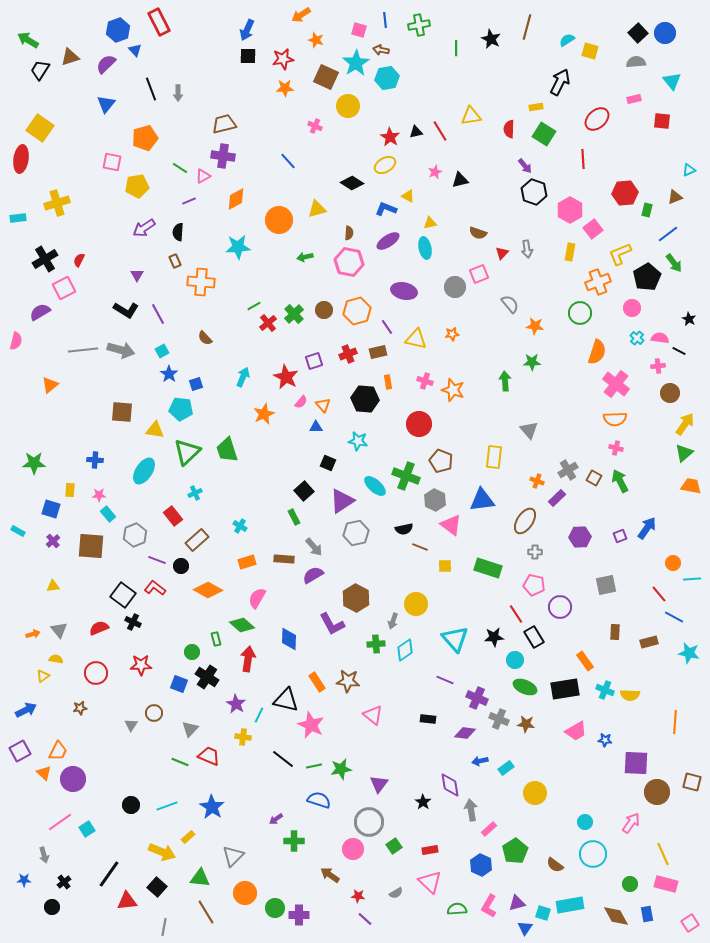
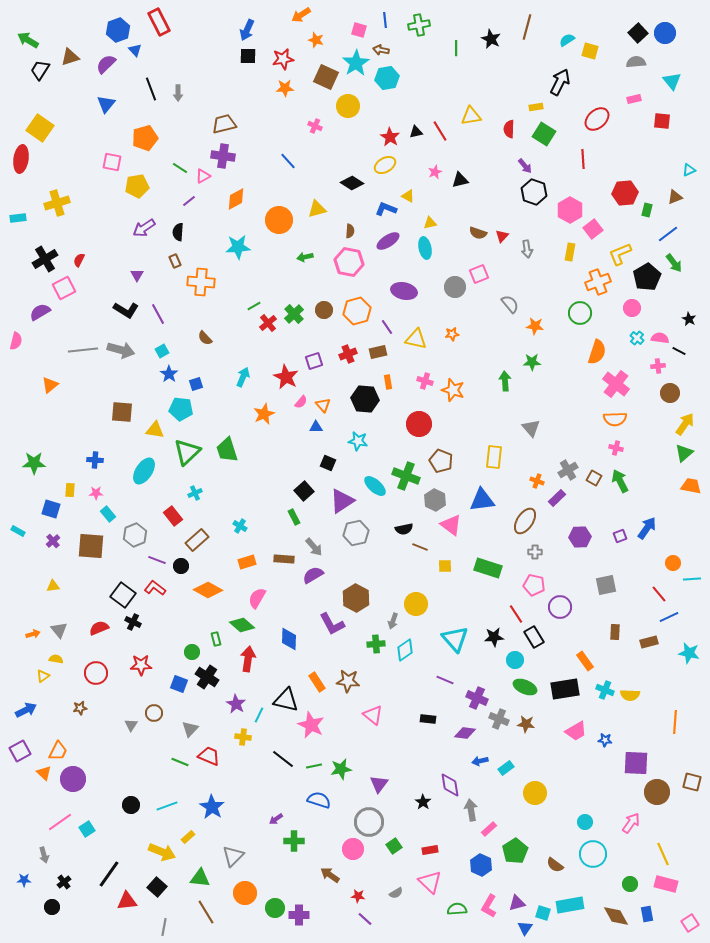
purple line at (189, 201): rotated 16 degrees counterclockwise
brown semicircle at (349, 233): moved 1 px right, 2 px up
red triangle at (502, 253): moved 17 px up
gray triangle at (529, 430): moved 2 px right, 2 px up
pink star at (99, 495): moved 3 px left, 2 px up
blue line at (674, 617): moved 5 px left; rotated 54 degrees counterclockwise
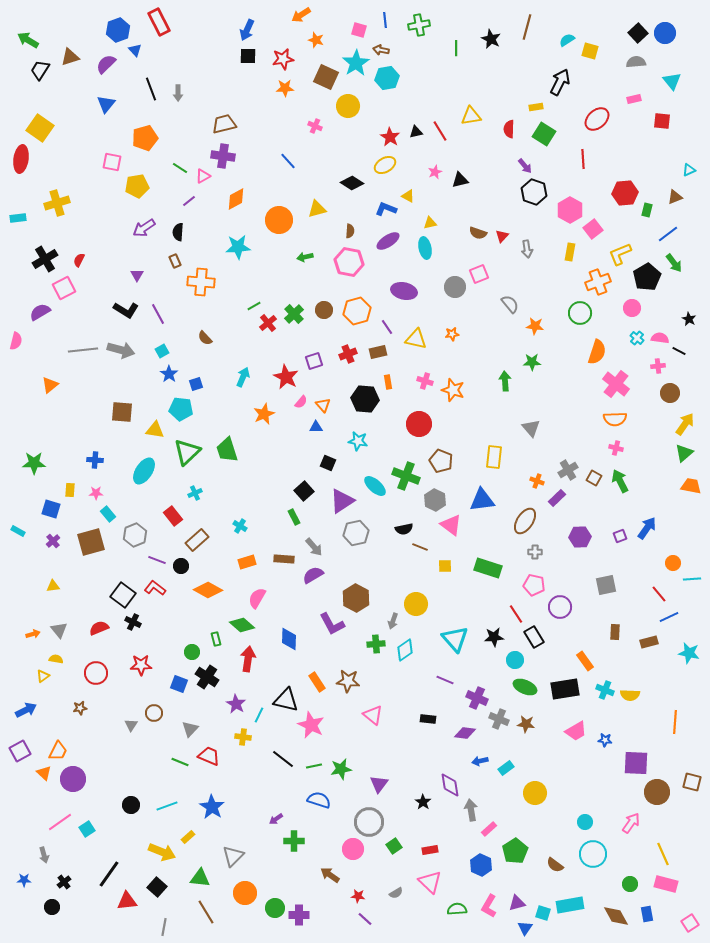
brown square at (91, 546): moved 4 px up; rotated 20 degrees counterclockwise
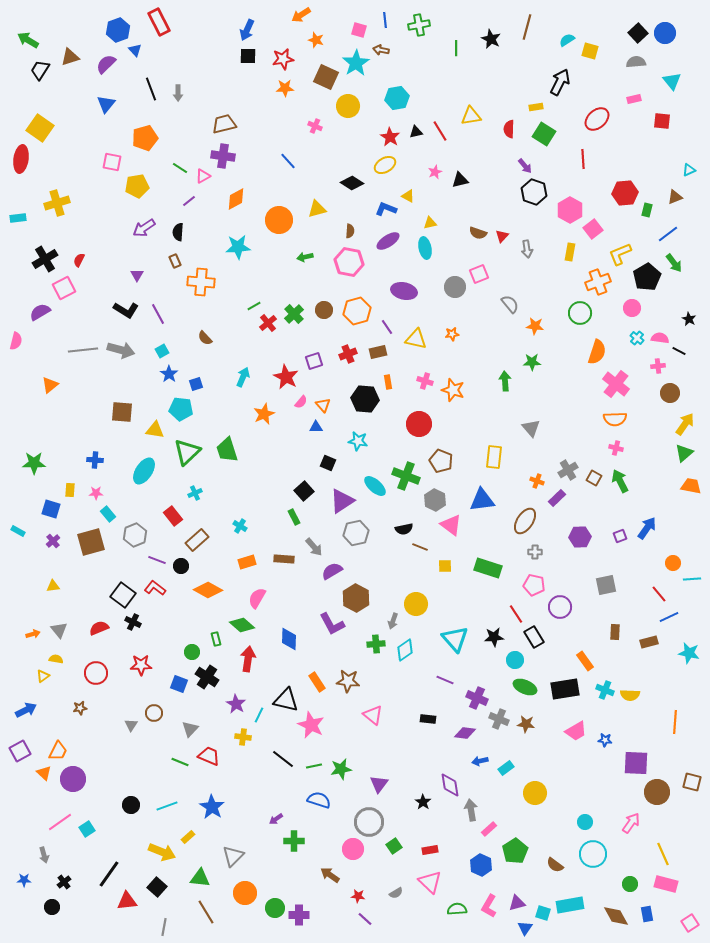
cyan hexagon at (387, 78): moved 10 px right, 20 px down
purple semicircle at (313, 575): moved 19 px right, 4 px up
